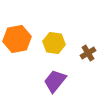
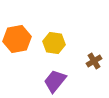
brown cross: moved 6 px right, 8 px down
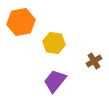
orange hexagon: moved 4 px right, 17 px up
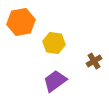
purple trapezoid: rotated 15 degrees clockwise
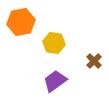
brown cross: rotated 14 degrees counterclockwise
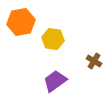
yellow hexagon: moved 1 px left, 4 px up
brown cross: rotated 14 degrees counterclockwise
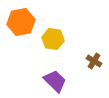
purple trapezoid: rotated 80 degrees clockwise
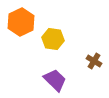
orange hexagon: rotated 16 degrees counterclockwise
purple trapezoid: moved 1 px up
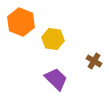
orange hexagon: rotated 12 degrees counterclockwise
purple trapezoid: moved 1 px right, 1 px up
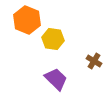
orange hexagon: moved 6 px right, 2 px up
